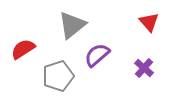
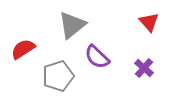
purple semicircle: moved 2 px down; rotated 96 degrees counterclockwise
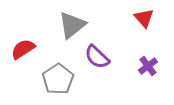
red triangle: moved 5 px left, 4 px up
purple cross: moved 4 px right, 2 px up; rotated 12 degrees clockwise
gray pentagon: moved 3 px down; rotated 16 degrees counterclockwise
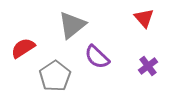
red semicircle: moved 1 px up
gray pentagon: moved 3 px left, 3 px up
